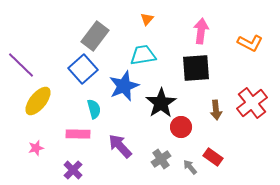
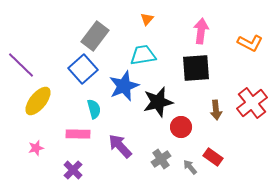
black star: moved 3 px left, 1 px up; rotated 20 degrees clockwise
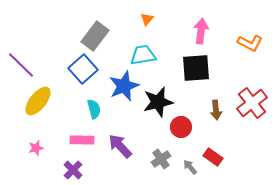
pink rectangle: moved 4 px right, 6 px down
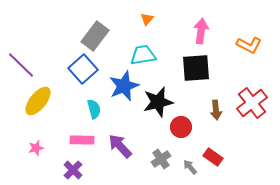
orange L-shape: moved 1 px left, 2 px down
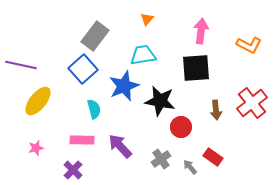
purple line: rotated 32 degrees counterclockwise
black star: moved 2 px right, 1 px up; rotated 24 degrees clockwise
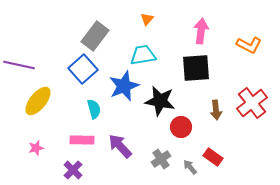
purple line: moved 2 px left
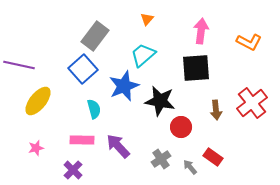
orange L-shape: moved 3 px up
cyan trapezoid: rotated 32 degrees counterclockwise
purple arrow: moved 2 px left
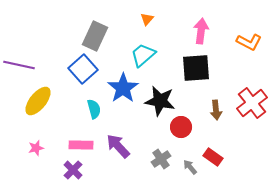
gray rectangle: rotated 12 degrees counterclockwise
blue star: moved 1 px left, 2 px down; rotated 12 degrees counterclockwise
pink rectangle: moved 1 px left, 5 px down
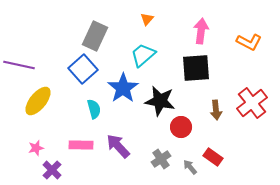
purple cross: moved 21 px left
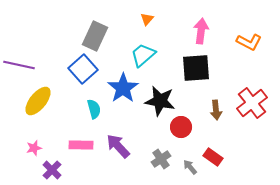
pink star: moved 2 px left
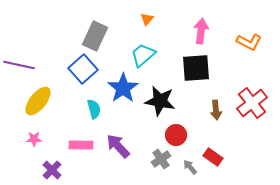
red circle: moved 5 px left, 8 px down
pink star: moved 9 px up; rotated 14 degrees clockwise
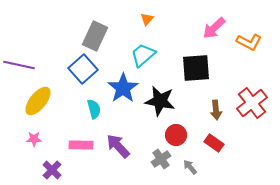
pink arrow: moved 13 px right, 3 px up; rotated 140 degrees counterclockwise
red rectangle: moved 1 px right, 14 px up
